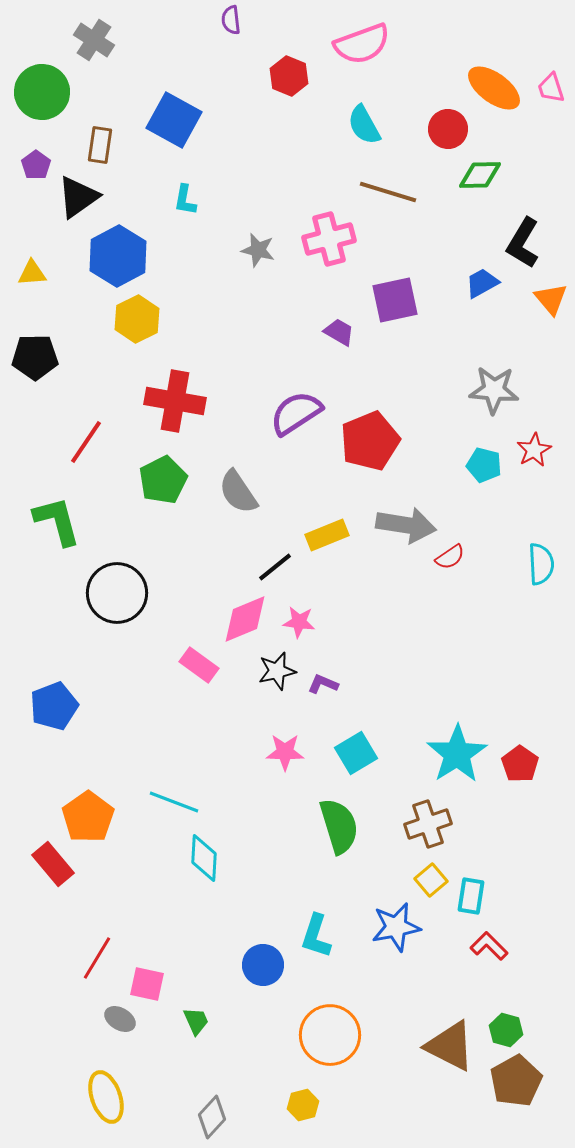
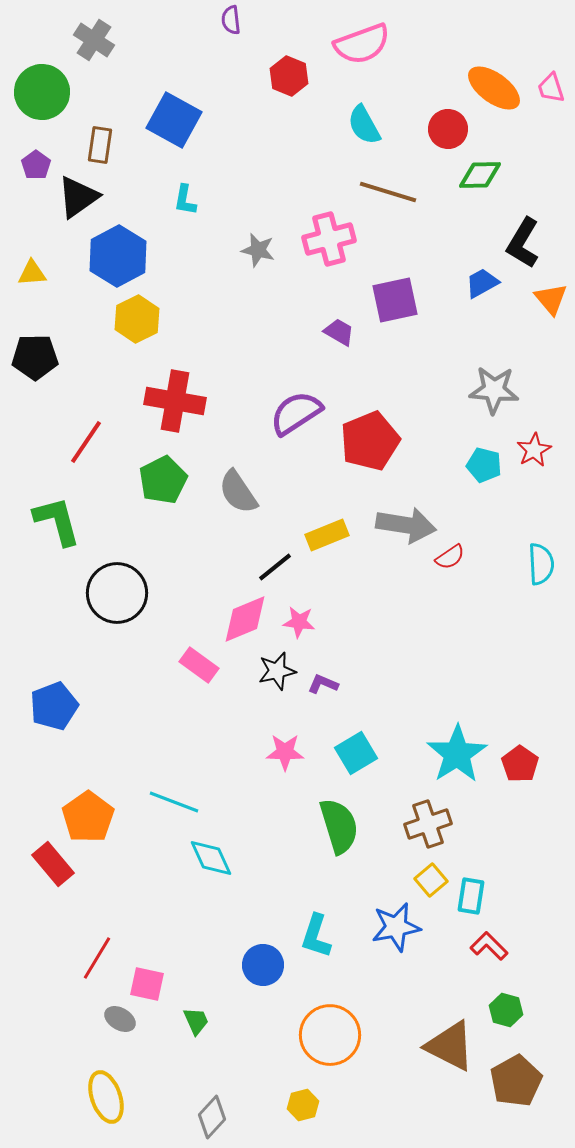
cyan diamond at (204, 858): moved 7 px right; rotated 27 degrees counterclockwise
green hexagon at (506, 1030): moved 20 px up
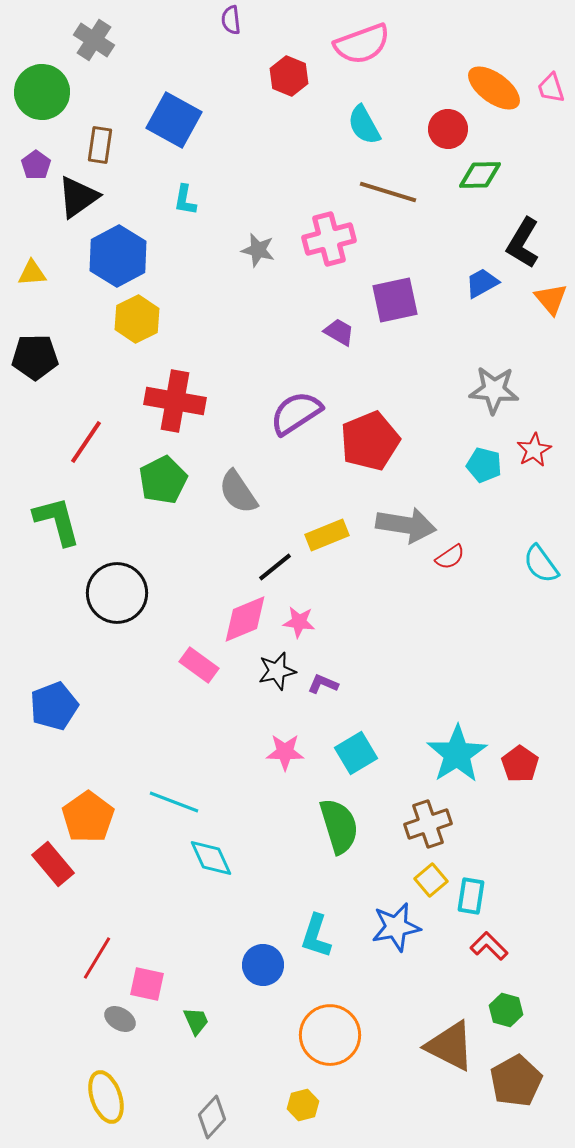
cyan semicircle at (541, 564): rotated 147 degrees clockwise
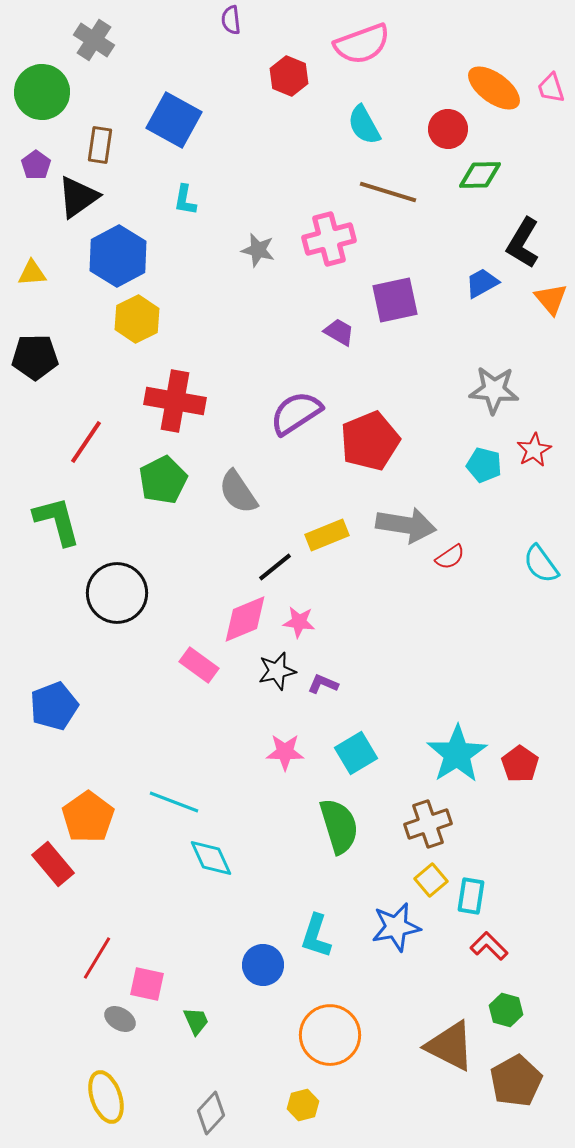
gray diamond at (212, 1117): moved 1 px left, 4 px up
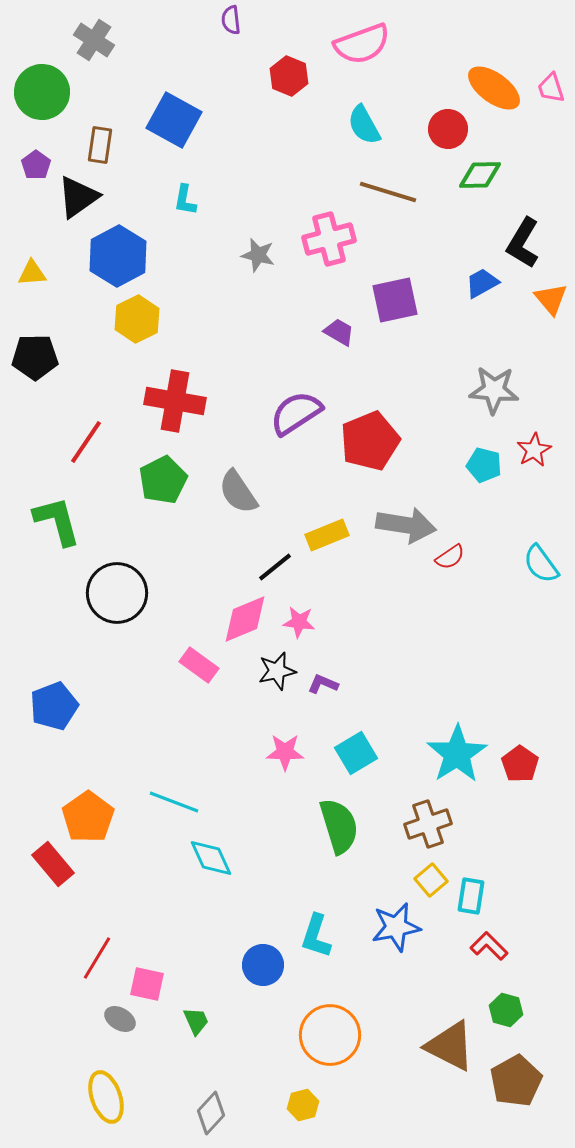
gray star at (258, 250): moved 5 px down
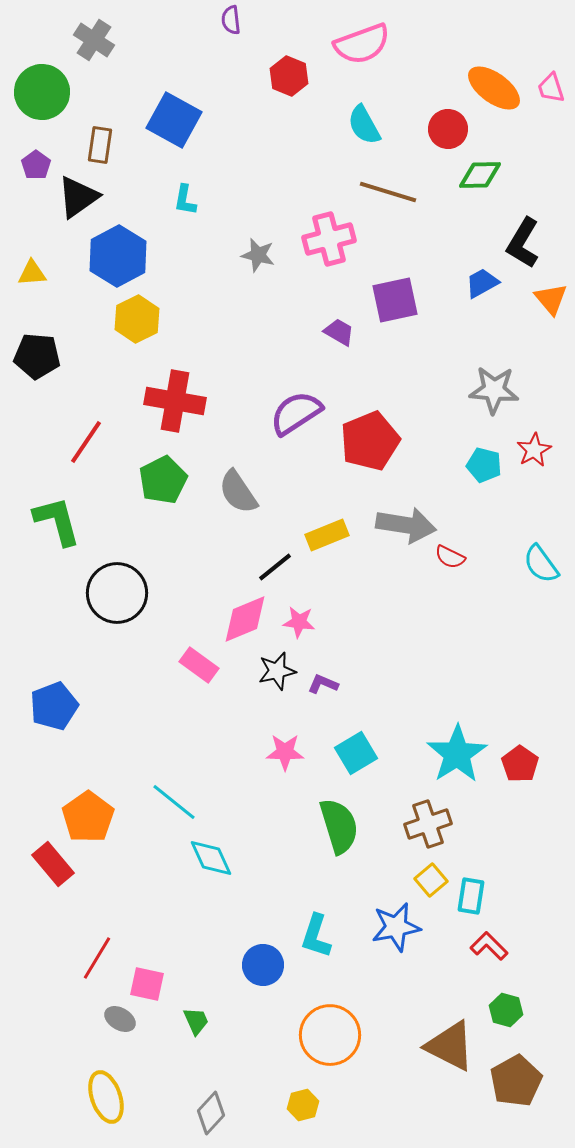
black pentagon at (35, 357): moved 2 px right, 1 px up; rotated 6 degrees clockwise
red semicircle at (450, 557): rotated 60 degrees clockwise
cyan line at (174, 802): rotated 18 degrees clockwise
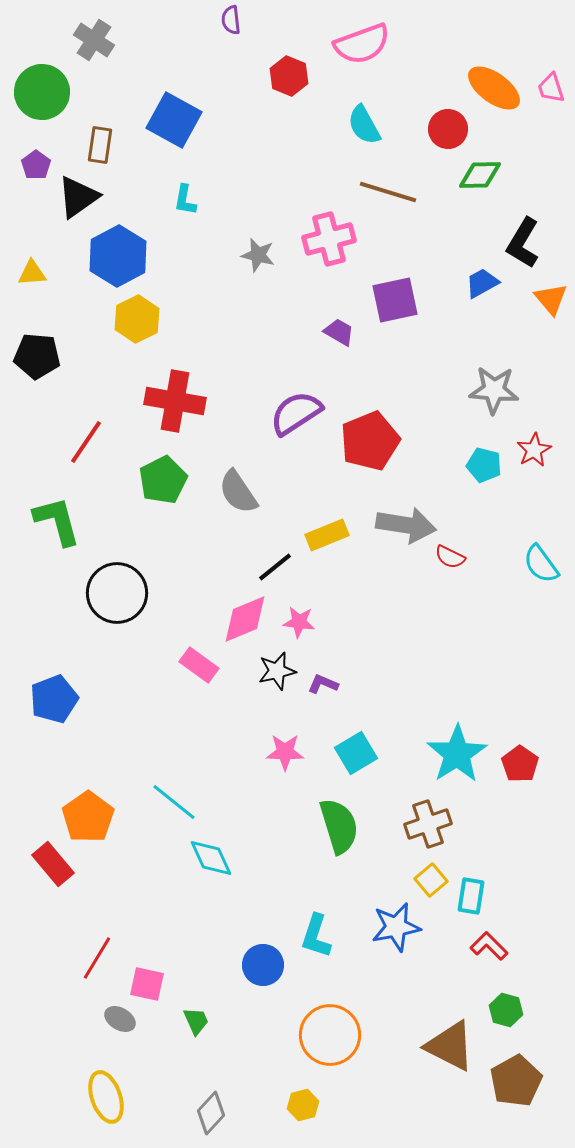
blue pentagon at (54, 706): moved 7 px up
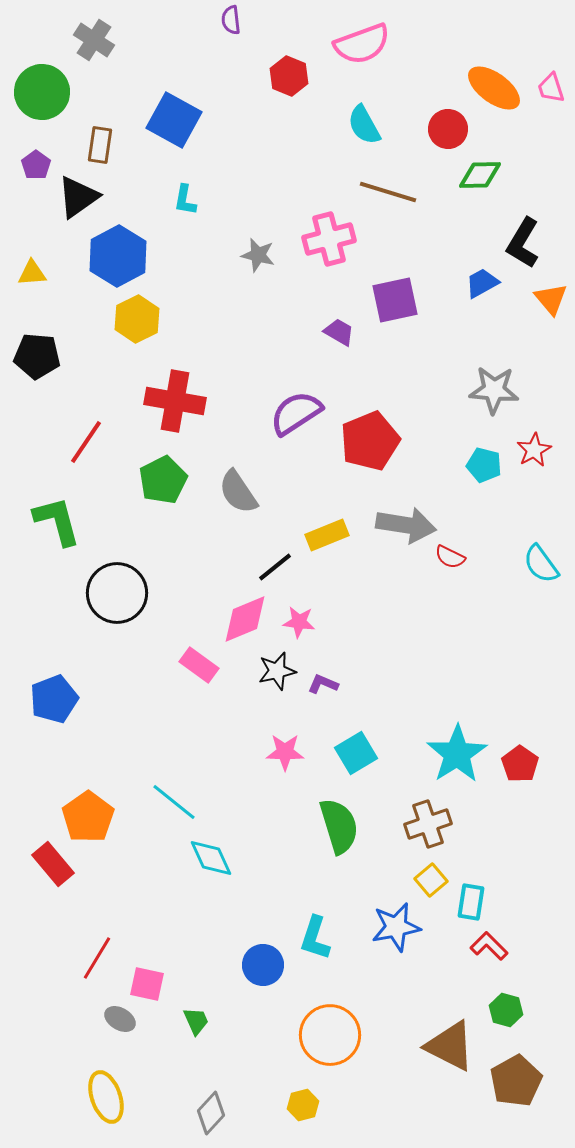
cyan rectangle at (471, 896): moved 6 px down
cyan L-shape at (316, 936): moved 1 px left, 2 px down
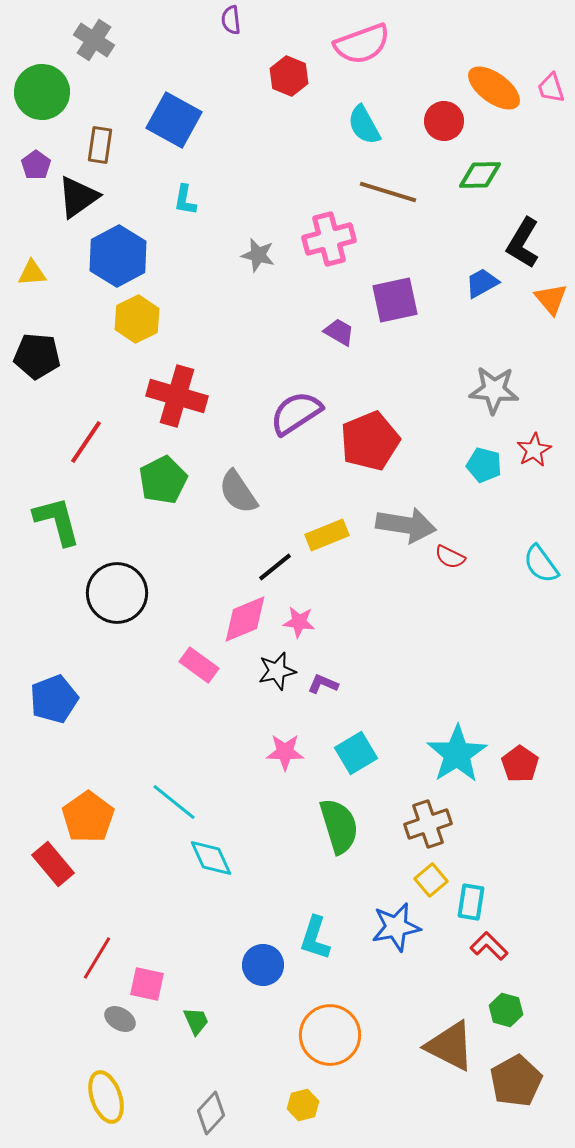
red circle at (448, 129): moved 4 px left, 8 px up
red cross at (175, 401): moved 2 px right, 5 px up; rotated 6 degrees clockwise
